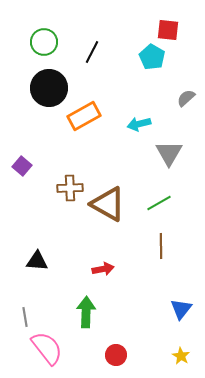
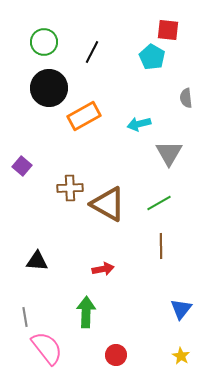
gray semicircle: rotated 54 degrees counterclockwise
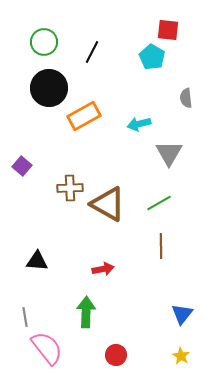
blue triangle: moved 1 px right, 5 px down
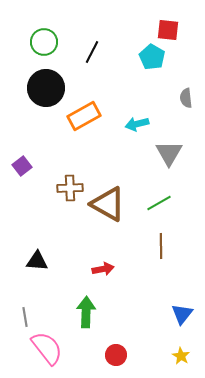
black circle: moved 3 px left
cyan arrow: moved 2 px left
purple square: rotated 12 degrees clockwise
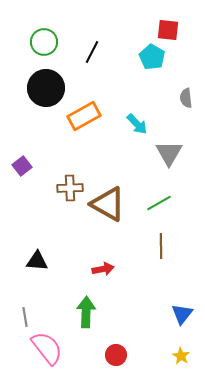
cyan arrow: rotated 120 degrees counterclockwise
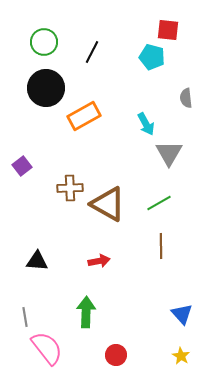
cyan pentagon: rotated 15 degrees counterclockwise
cyan arrow: moved 9 px right; rotated 15 degrees clockwise
red arrow: moved 4 px left, 8 px up
blue triangle: rotated 20 degrees counterclockwise
